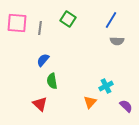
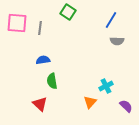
green square: moved 7 px up
blue semicircle: rotated 40 degrees clockwise
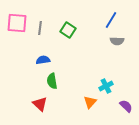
green square: moved 18 px down
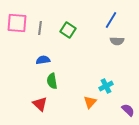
purple semicircle: moved 2 px right, 4 px down
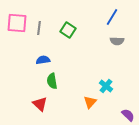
blue line: moved 1 px right, 3 px up
gray line: moved 1 px left
cyan cross: rotated 24 degrees counterclockwise
purple semicircle: moved 5 px down
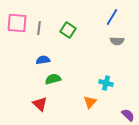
green semicircle: moved 1 px right, 2 px up; rotated 84 degrees clockwise
cyan cross: moved 3 px up; rotated 24 degrees counterclockwise
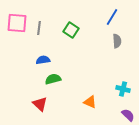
green square: moved 3 px right
gray semicircle: rotated 96 degrees counterclockwise
cyan cross: moved 17 px right, 6 px down
orange triangle: rotated 48 degrees counterclockwise
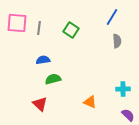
cyan cross: rotated 16 degrees counterclockwise
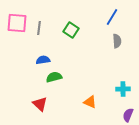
green semicircle: moved 1 px right, 2 px up
purple semicircle: rotated 112 degrees counterclockwise
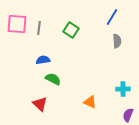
pink square: moved 1 px down
green semicircle: moved 1 px left, 2 px down; rotated 42 degrees clockwise
